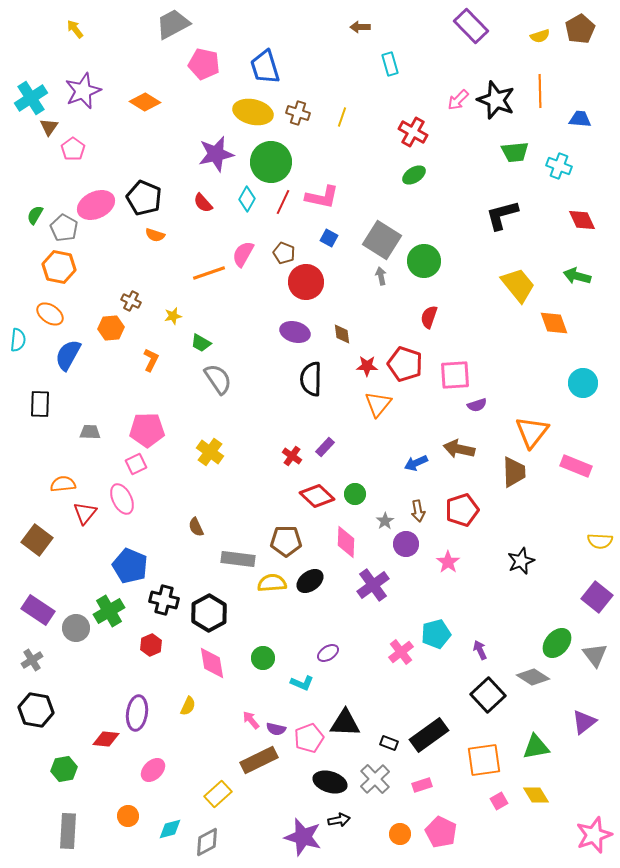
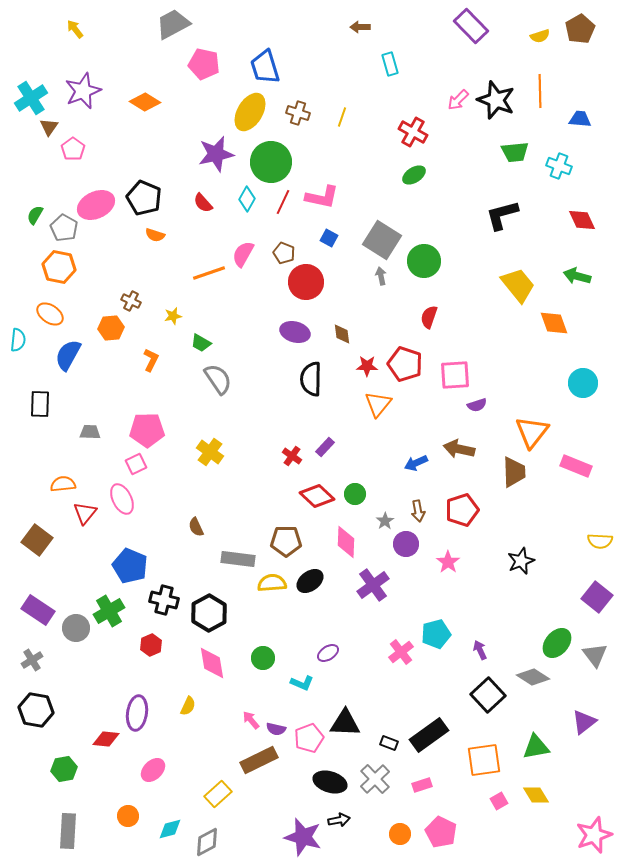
yellow ellipse at (253, 112): moved 3 px left; rotated 72 degrees counterclockwise
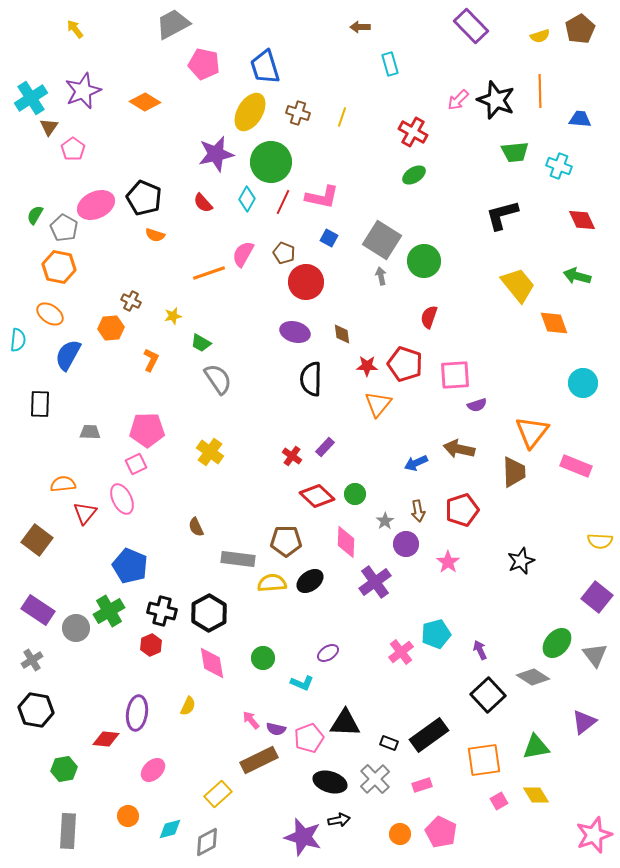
purple cross at (373, 585): moved 2 px right, 3 px up
black cross at (164, 600): moved 2 px left, 11 px down
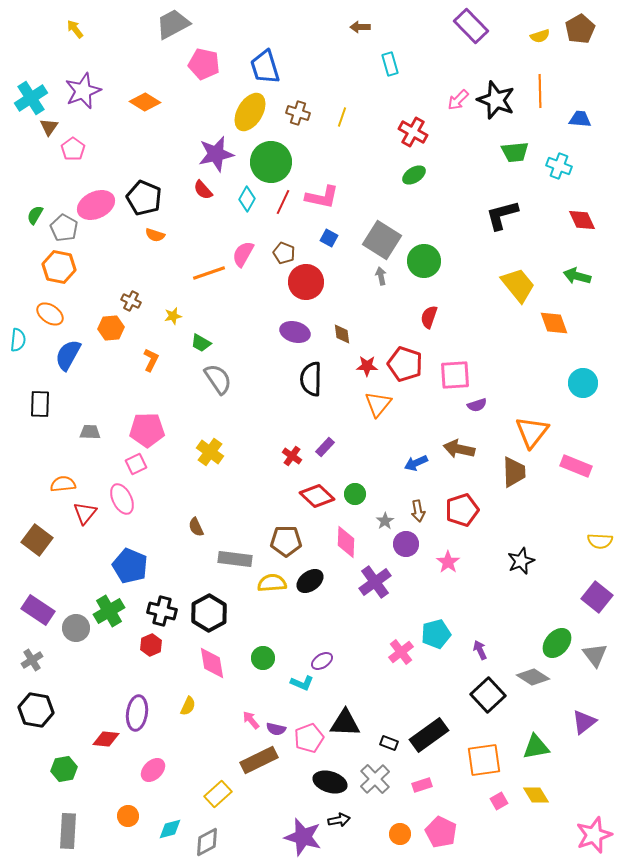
red semicircle at (203, 203): moved 13 px up
gray rectangle at (238, 559): moved 3 px left
purple ellipse at (328, 653): moved 6 px left, 8 px down
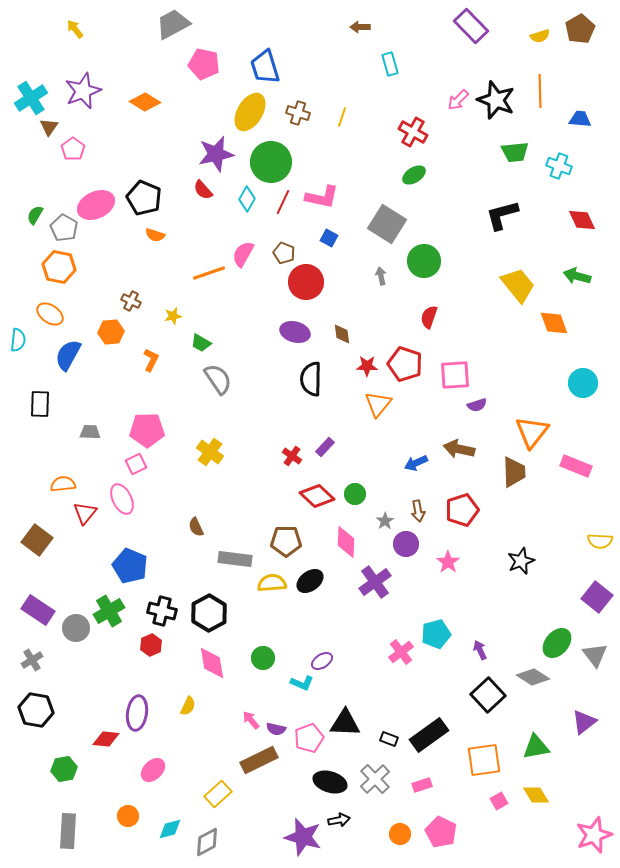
gray square at (382, 240): moved 5 px right, 16 px up
orange hexagon at (111, 328): moved 4 px down
black rectangle at (389, 743): moved 4 px up
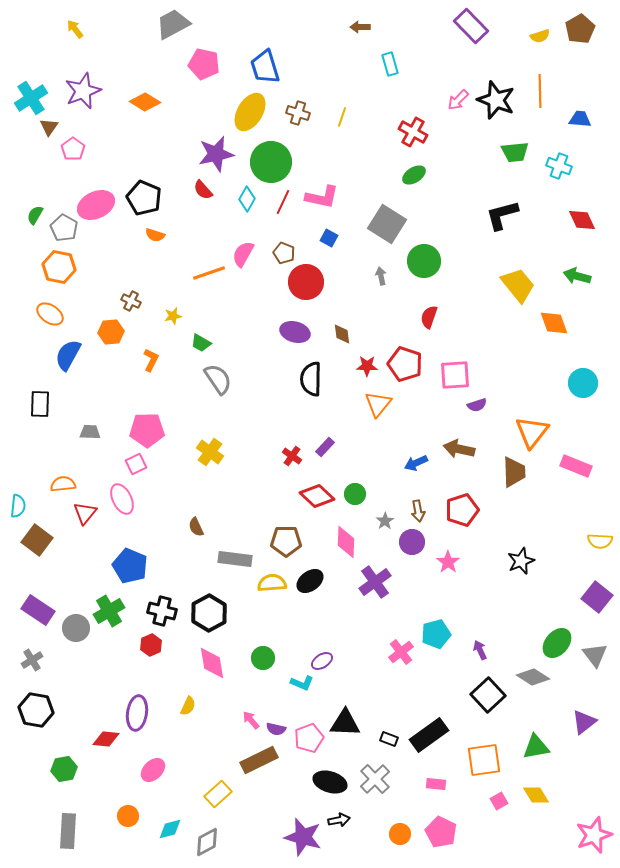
cyan semicircle at (18, 340): moved 166 px down
purple circle at (406, 544): moved 6 px right, 2 px up
pink rectangle at (422, 785): moved 14 px right, 1 px up; rotated 24 degrees clockwise
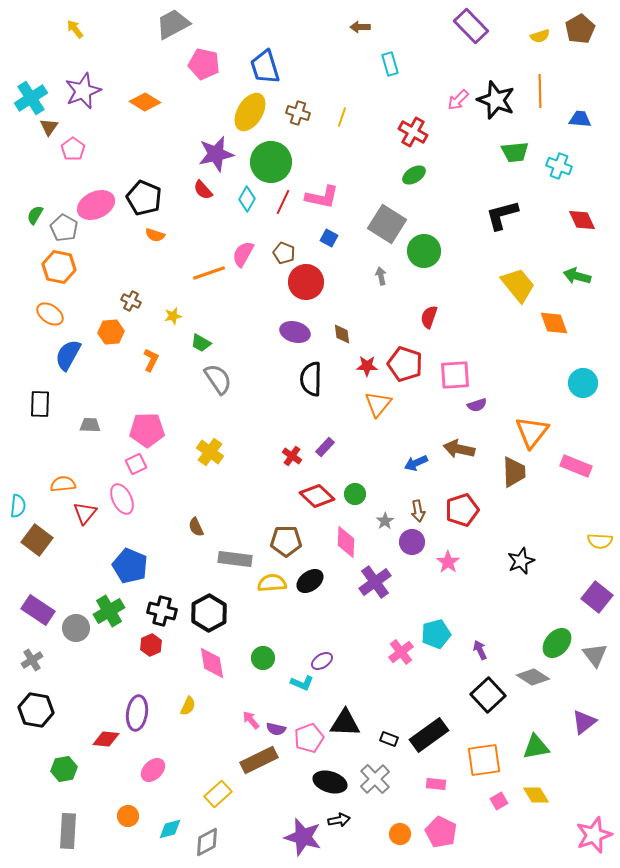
green circle at (424, 261): moved 10 px up
gray trapezoid at (90, 432): moved 7 px up
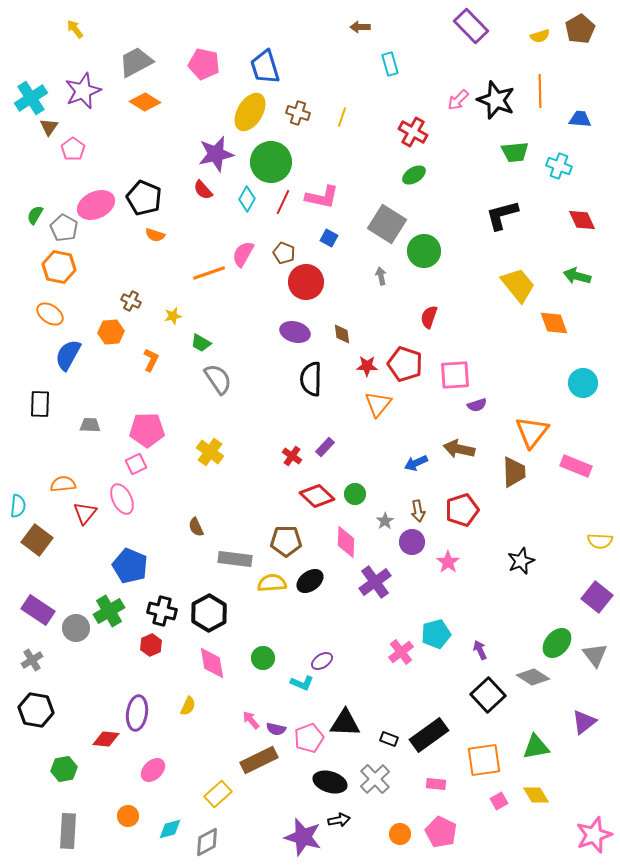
gray trapezoid at (173, 24): moved 37 px left, 38 px down
